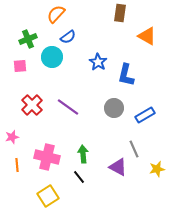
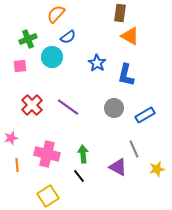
orange triangle: moved 17 px left
blue star: moved 1 px left, 1 px down
pink star: moved 1 px left, 1 px down
pink cross: moved 3 px up
black line: moved 1 px up
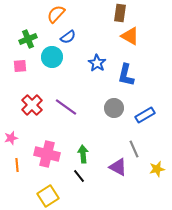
purple line: moved 2 px left
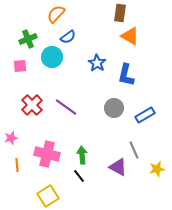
gray line: moved 1 px down
green arrow: moved 1 px left, 1 px down
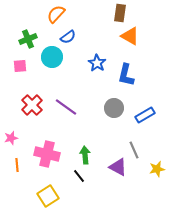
green arrow: moved 3 px right
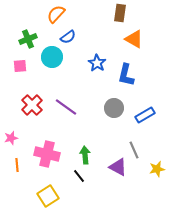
orange triangle: moved 4 px right, 3 px down
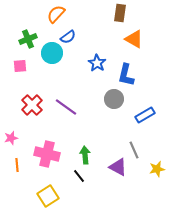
cyan circle: moved 4 px up
gray circle: moved 9 px up
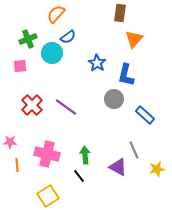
orange triangle: rotated 42 degrees clockwise
blue rectangle: rotated 72 degrees clockwise
pink star: moved 1 px left, 4 px down; rotated 16 degrees clockwise
